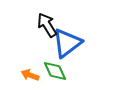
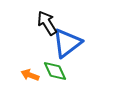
black arrow: moved 2 px up
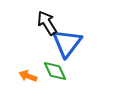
blue triangle: rotated 16 degrees counterclockwise
orange arrow: moved 2 px left, 1 px down
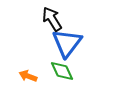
black arrow: moved 5 px right, 4 px up
green diamond: moved 7 px right
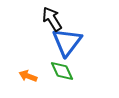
blue triangle: moved 1 px up
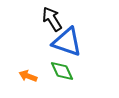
blue triangle: rotated 48 degrees counterclockwise
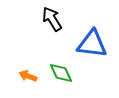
blue triangle: moved 25 px right, 2 px down; rotated 12 degrees counterclockwise
green diamond: moved 1 px left, 2 px down
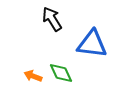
orange arrow: moved 5 px right
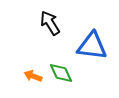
black arrow: moved 2 px left, 4 px down
blue triangle: moved 2 px down
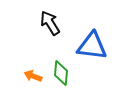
green diamond: rotated 30 degrees clockwise
